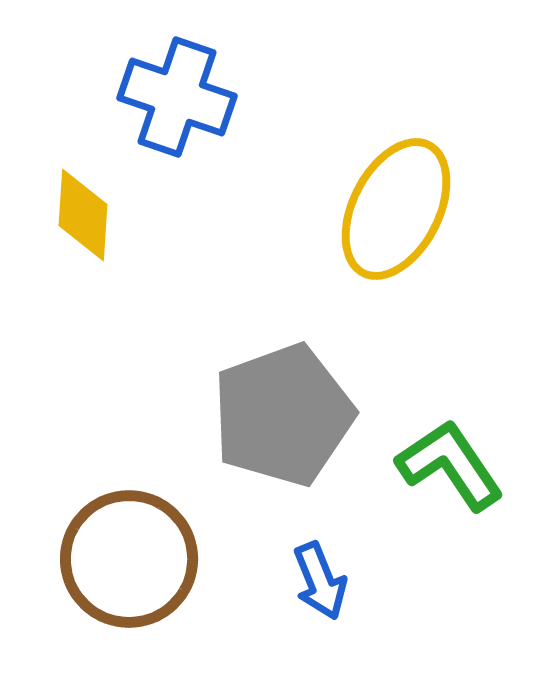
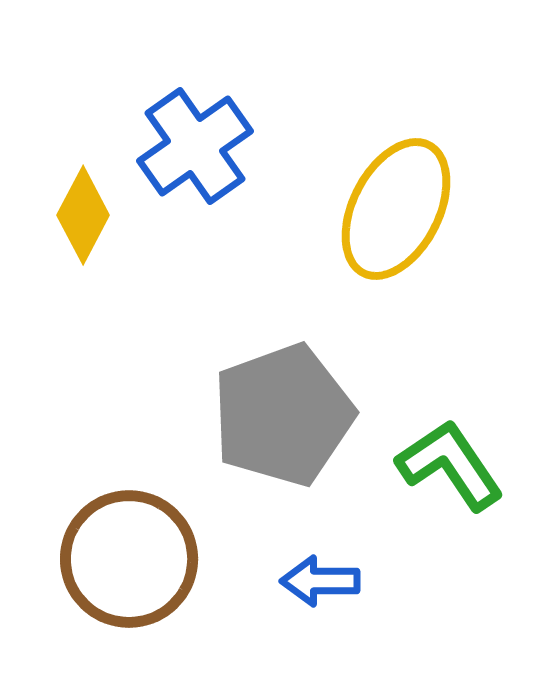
blue cross: moved 18 px right, 49 px down; rotated 36 degrees clockwise
yellow diamond: rotated 24 degrees clockwise
blue arrow: rotated 112 degrees clockwise
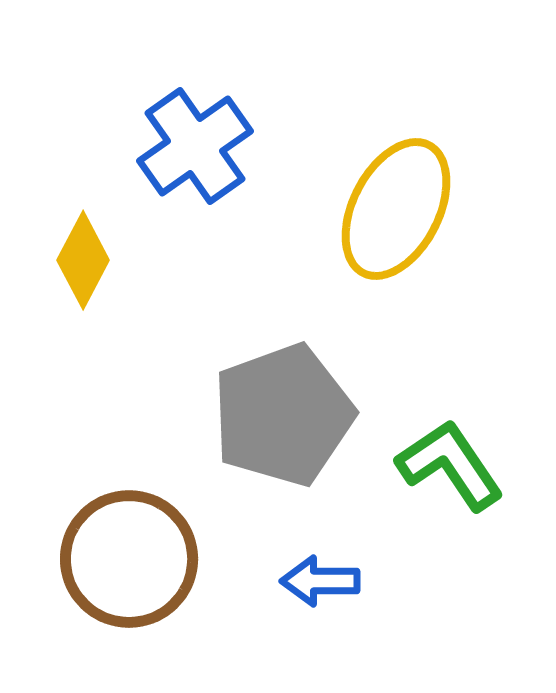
yellow diamond: moved 45 px down
